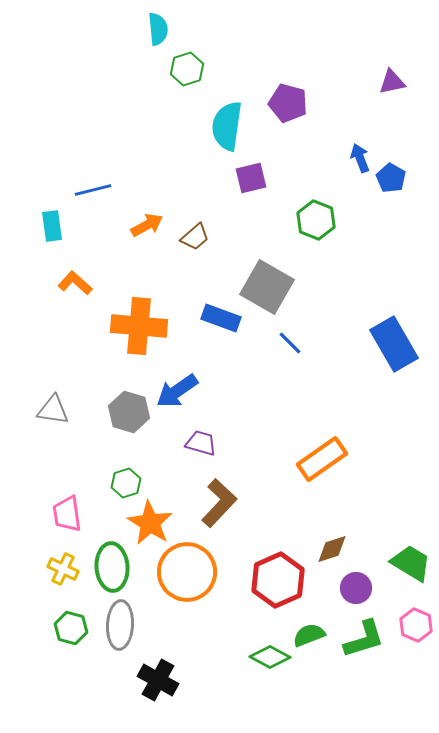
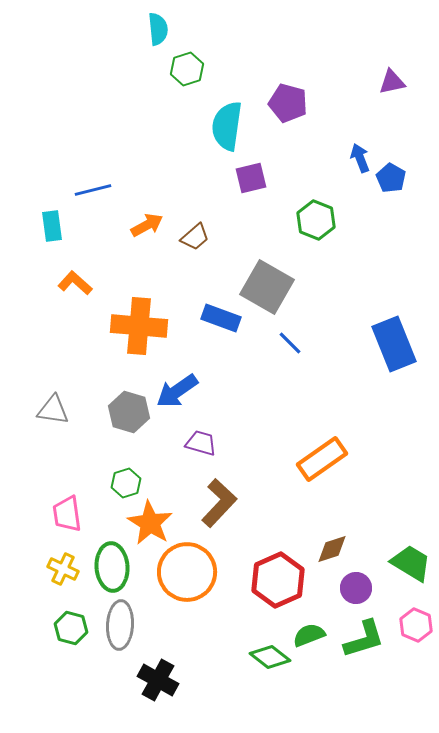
blue rectangle at (394, 344): rotated 8 degrees clockwise
green diamond at (270, 657): rotated 9 degrees clockwise
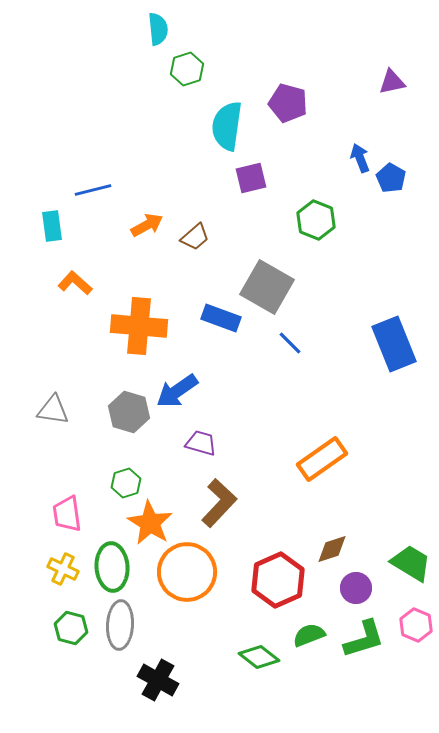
green diamond at (270, 657): moved 11 px left
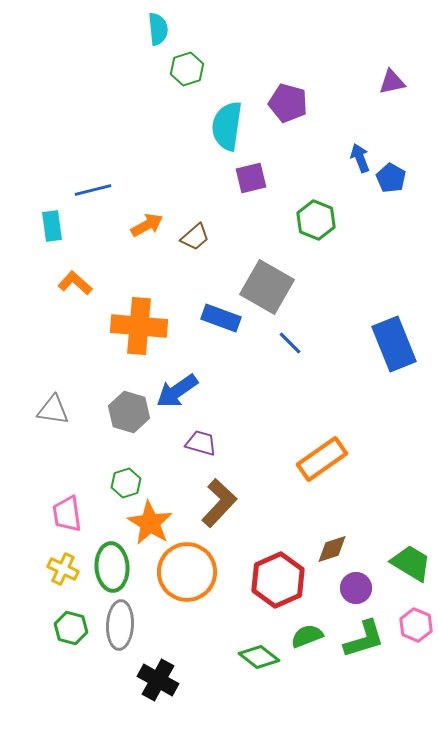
green semicircle at (309, 635): moved 2 px left, 1 px down
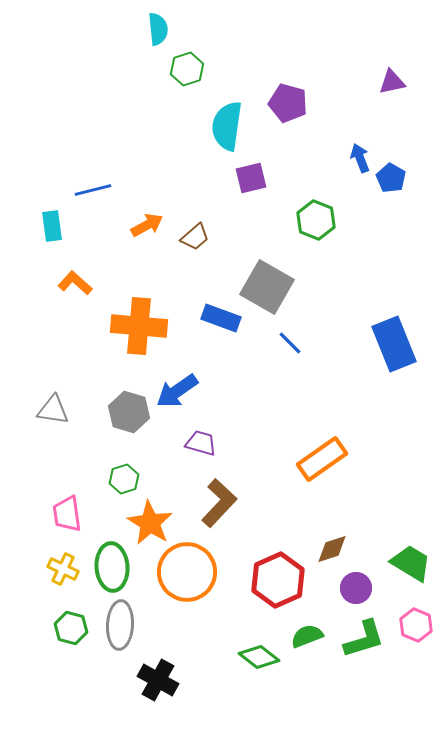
green hexagon at (126, 483): moved 2 px left, 4 px up
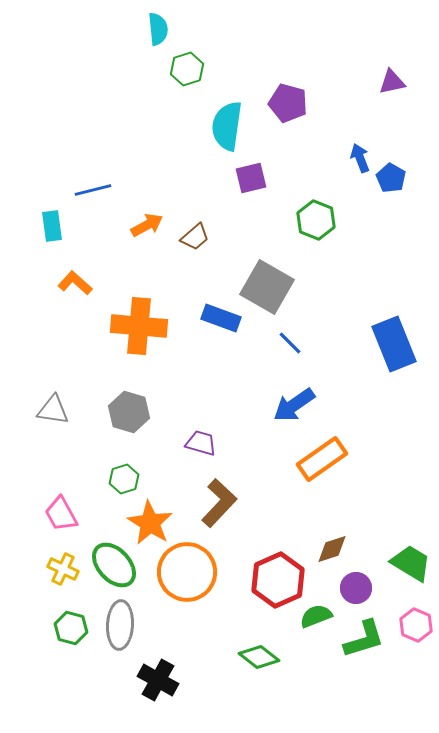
blue arrow at (177, 391): moved 117 px right, 14 px down
pink trapezoid at (67, 514): moved 6 px left; rotated 21 degrees counterclockwise
green ellipse at (112, 567): moved 2 px right, 2 px up; rotated 39 degrees counterclockwise
green semicircle at (307, 636): moved 9 px right, 20 px up
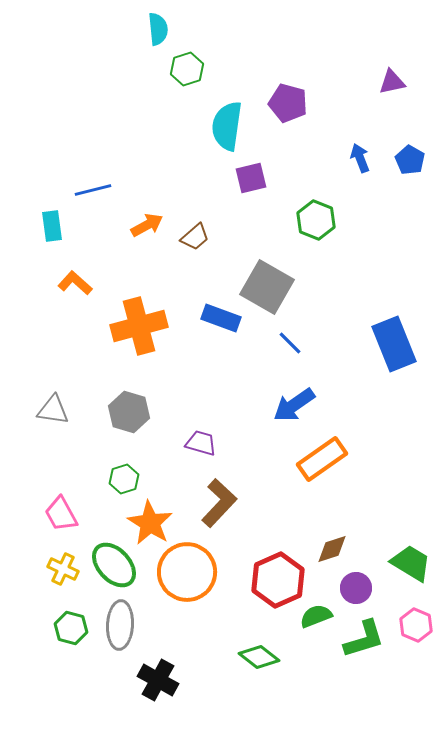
blue pentagon at (391, 178): moved 19 px right, 18 px up
orange cross at (139, 326): rotated 20 degrees counterclockwise
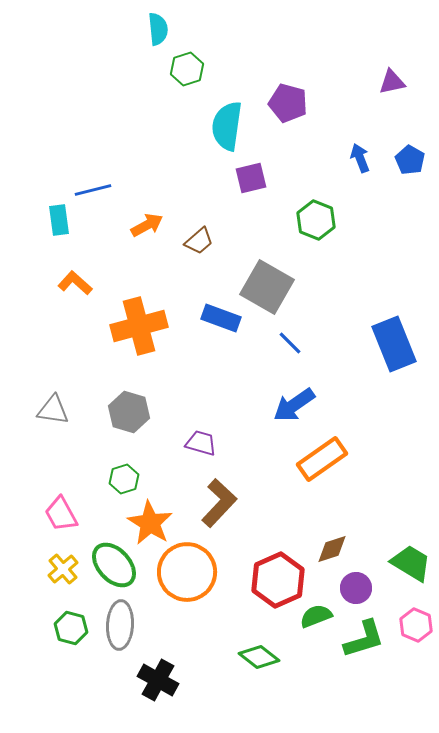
cyan rectangle at (52, 226): moved 7 px right, 6 px up
brown trapezoid at (195, 237): moved 4 px right, 4 px down
yellow cross at (63, 569): rotated 24 degrees clockwise
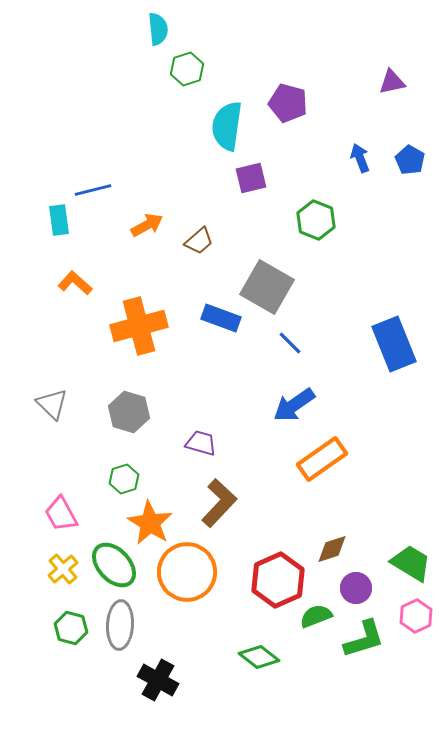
gray triangle at (53, 410): moved 1 px left, 6 px up; rotated 36 degrees clockwise
pink hexagon at (416, 625): moved 9 px up; rotated 12 degrees clockwise
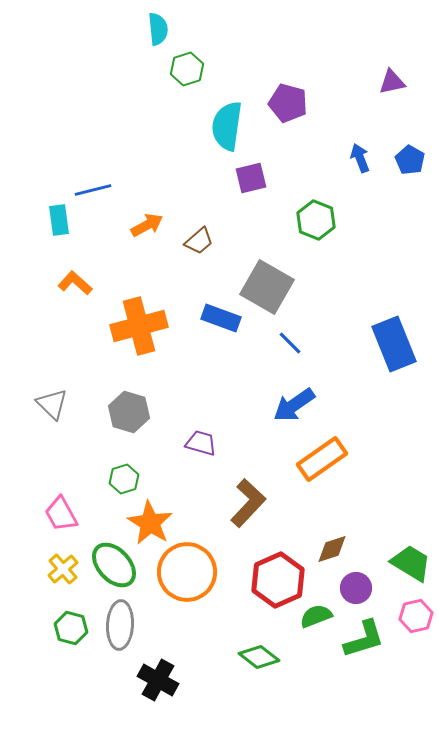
brown L-shape at (219, 503): moved 29 px right
pink hexagon at (416, 616): rotated 12 degrees clockwise
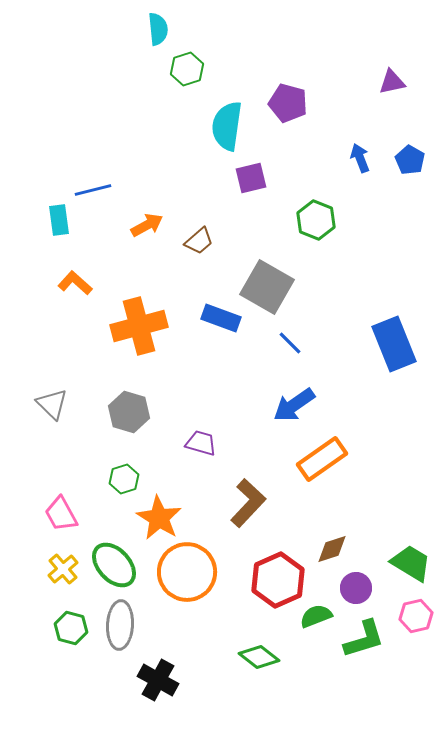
orange star at (150, 523): moved 9 px right, 5 px up
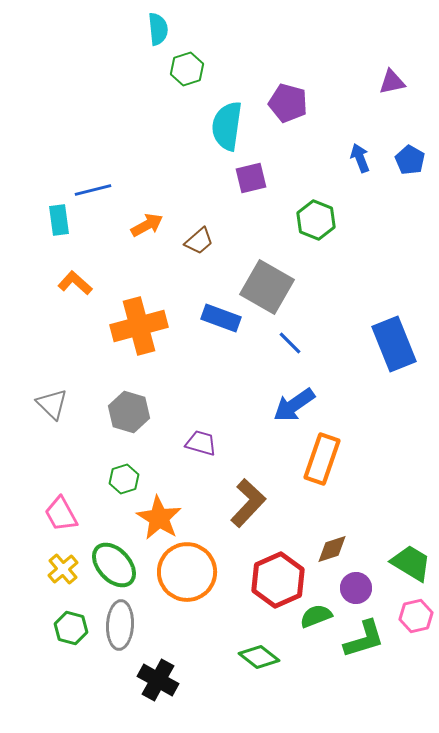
orange rectangle at (322, 459): rotated 36 degrees counterclockwise
